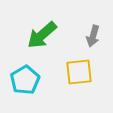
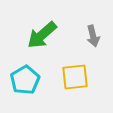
gray arrow: rotated 30 degrees counterclockwise
yellow square: moved 4 px left, 5 px down
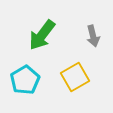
green arrow: rotated 12 degrees counterclockwise
yellow square: rotated 24 degrees counterclockwise
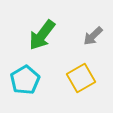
gray arrow: rotated 60 degrees clockwise
yellow square: moved 6 px right, 1 px down
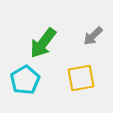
green arrow: moved 1 px right, 8 px down
yellow square: rotated 20 degrees clockwise
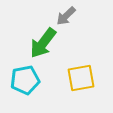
gray arrow: moved 27 px left, 20 px up
cyan pentagon: rotated 20 degrees clockwise
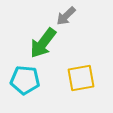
cyan pentagon: rotated 16 degrees clockwise
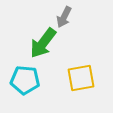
gray arrow: moved 2 px left, 1 px down; rotated 20 degrees counterclockwise
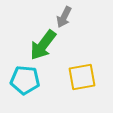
green arrow: moved 2 px down
yellow square: moved 1 px right, 1 px up
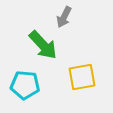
green arrow: rotated 80 degrees counterclockwise
cyan pentagon: moved 5 px down
